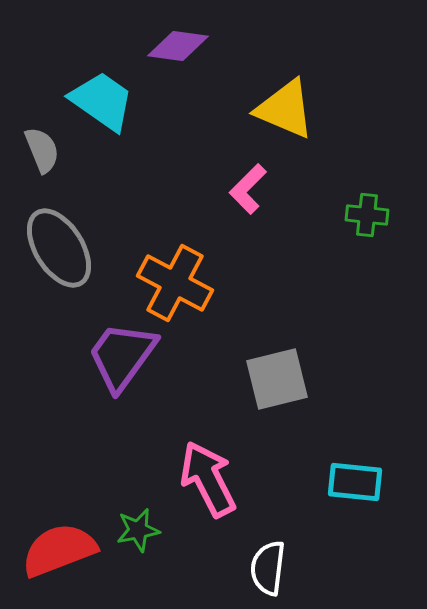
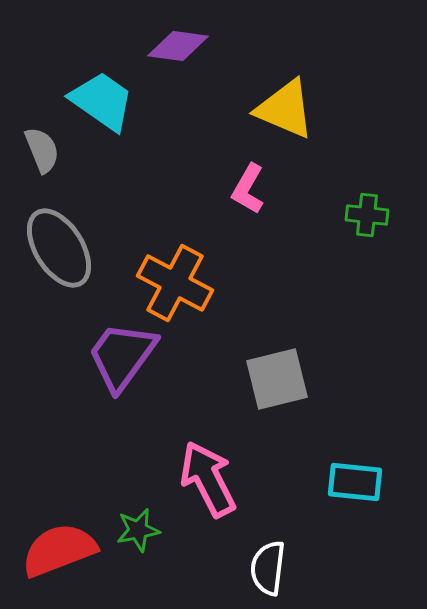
pink L-shape: rotated 15 degrees counterclockwise
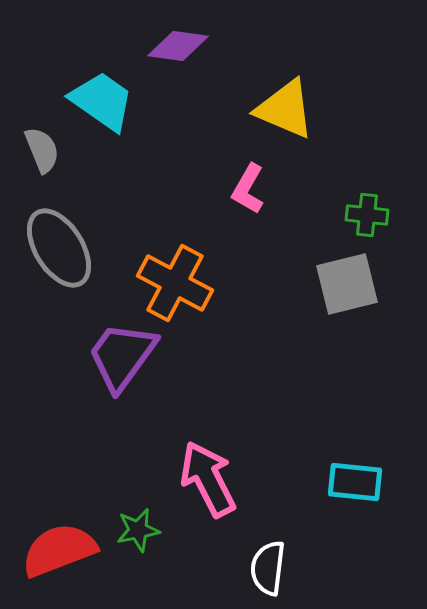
gray square: moved 70 px right, 95 px up
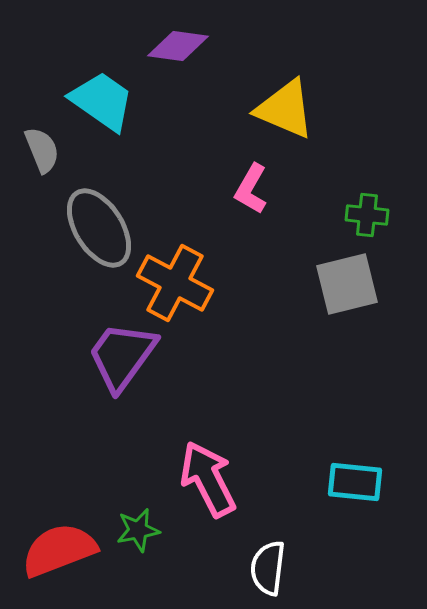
pink L-shape: moved 3 px right
gray ellipse: moved 40 px right, 20 px up
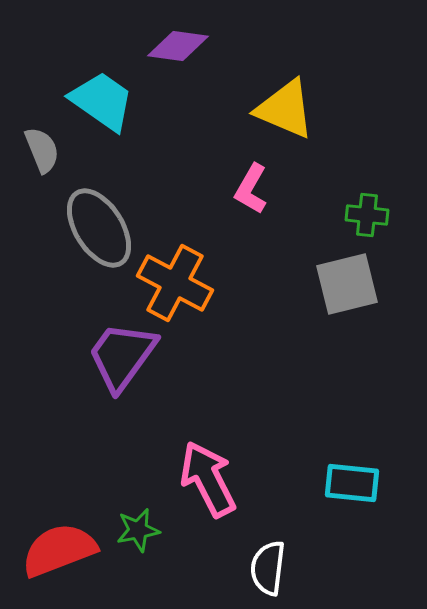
cyan rectangle: moved 3 px left, 1 px down
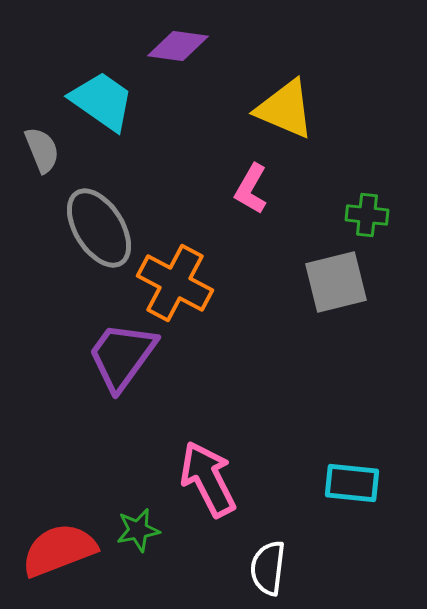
gray square: moved 11 px left, 2 px up
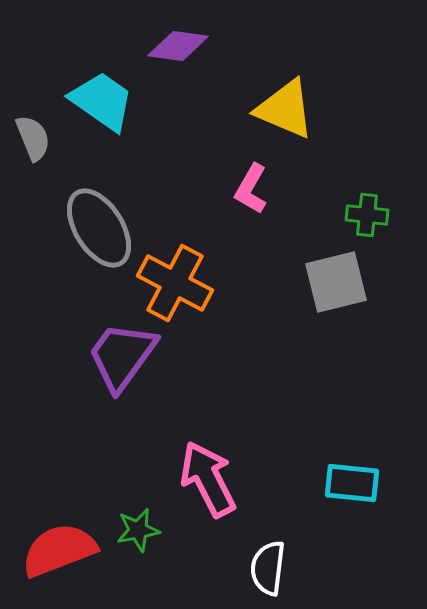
gray semicircle: moved 9 px left, 12 px up
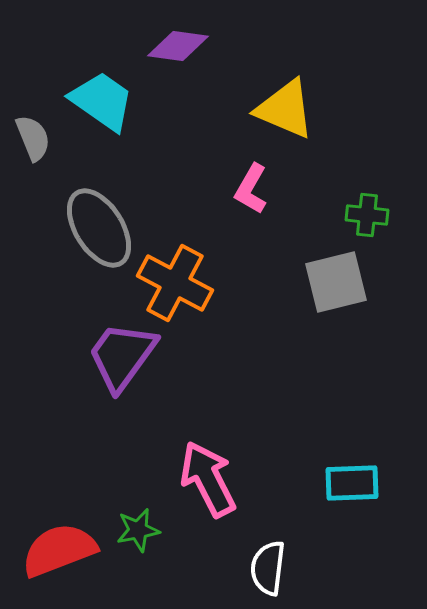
cyan rectangle: rotated 8 degrees counterclockwise
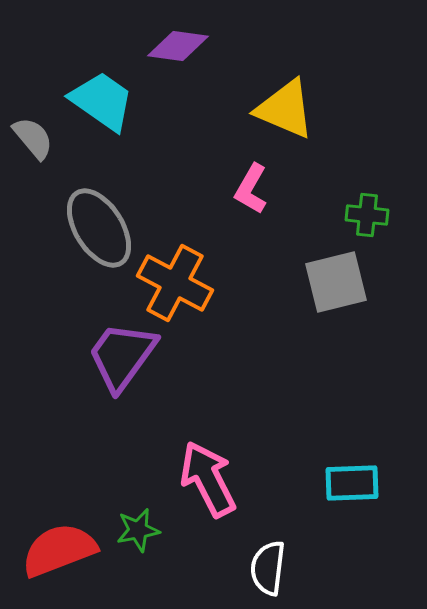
gray semicircle: rotated 18 degrees counterclockwise
